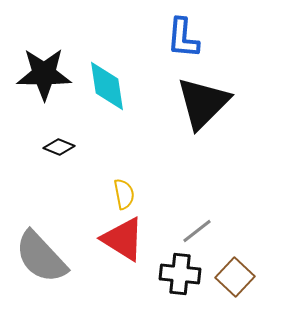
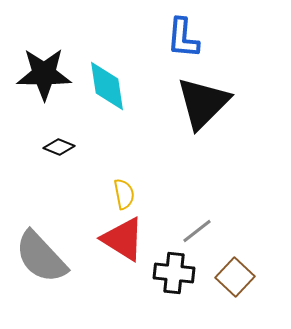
black cross: moved 6 px left, 1 px up
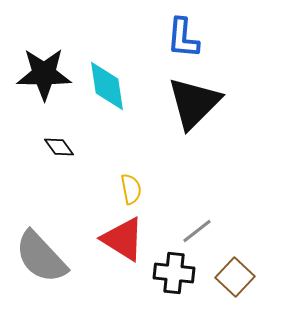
black triangle: moved 9 px left
black diamond: rotated 32 degrees clockwise
yellow semicircle: moved 7 px right, 5 px up
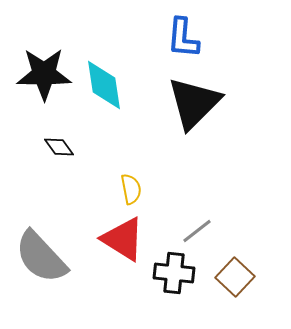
cyan diamond: moved 3 px left, 1 px up
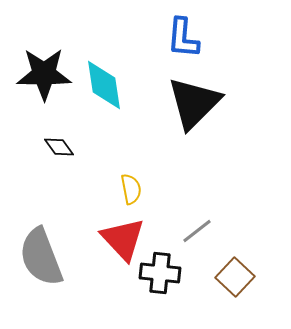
red triangle: rotated 15 degrees clockwise
gray semicircle: rotated 22 degrees clockwise
black cross: moved 14 px left
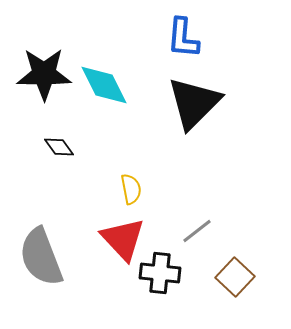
cyan diamond: rotated 18 degrees counterclockwise
